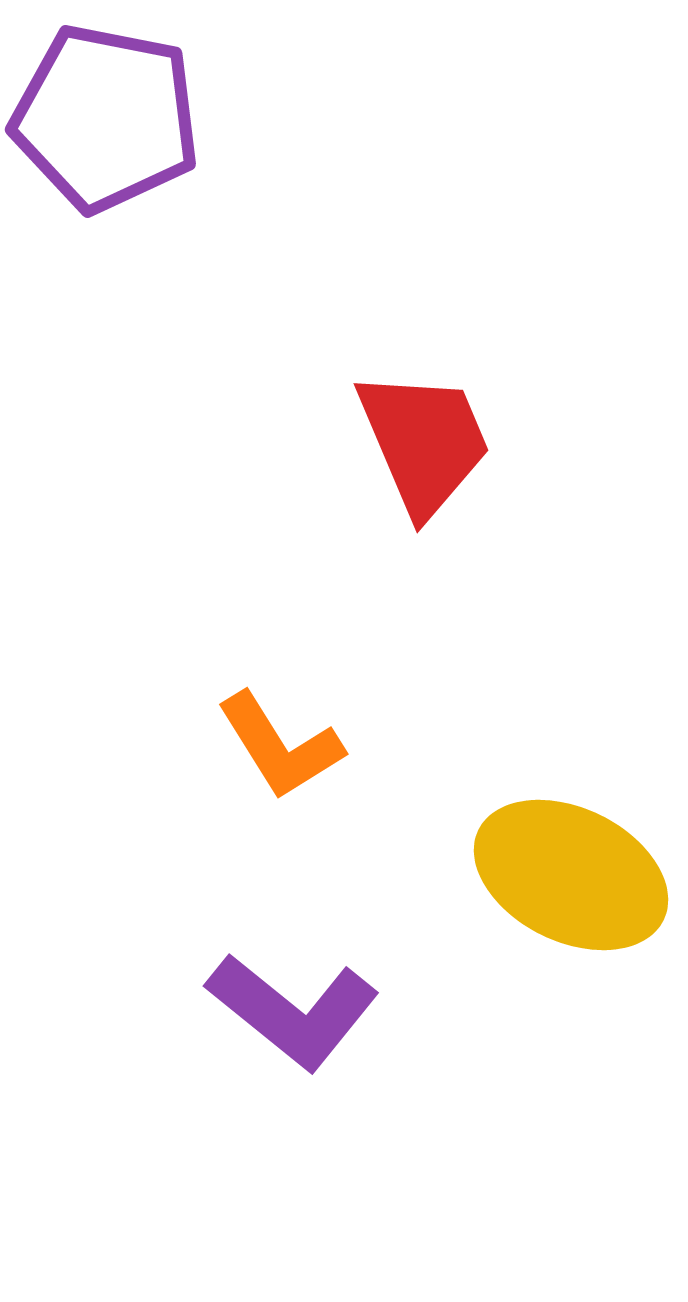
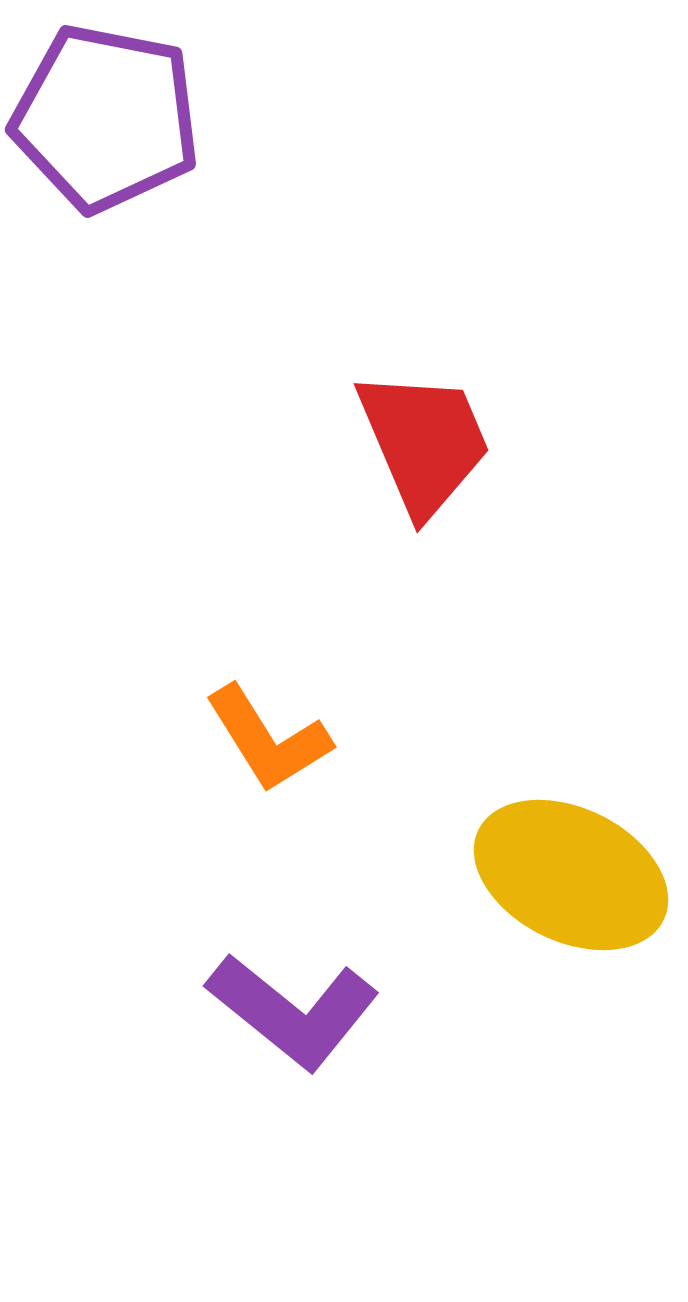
orange L-shape: moved 12 px left, 7 px up
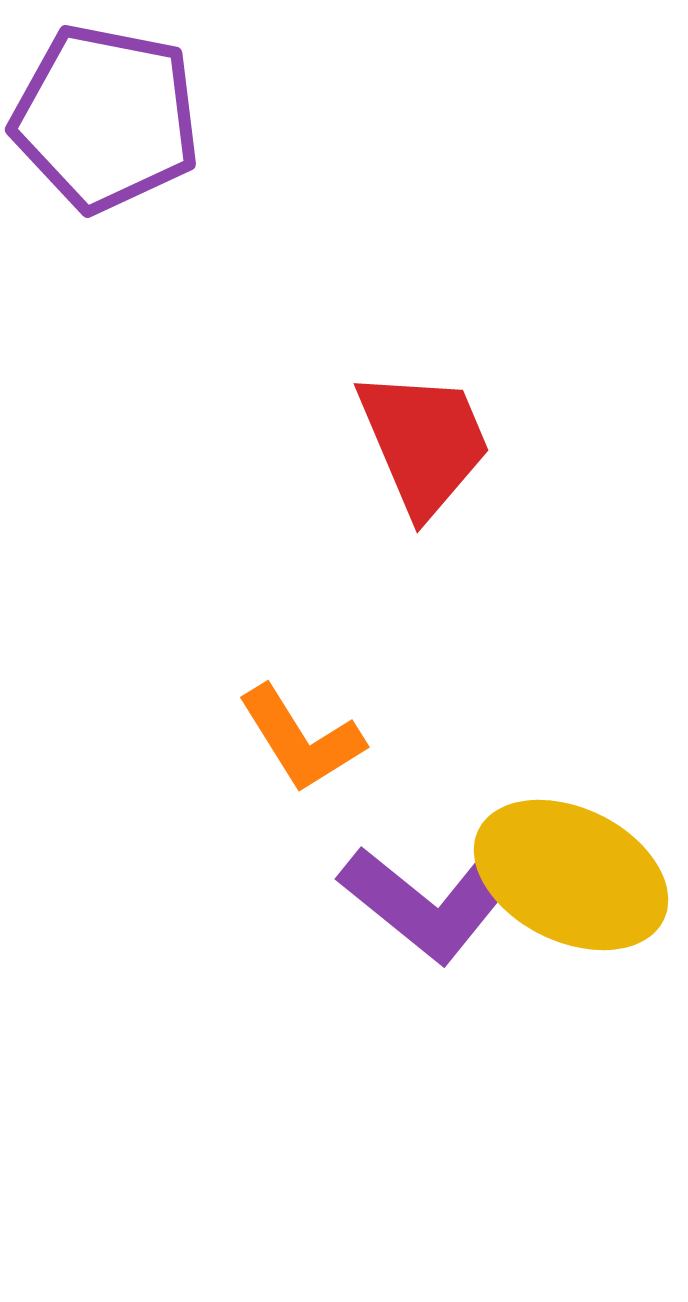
orange L-shape: moved 33 px right
purple L-shape: moved 132 px right, 107 px up
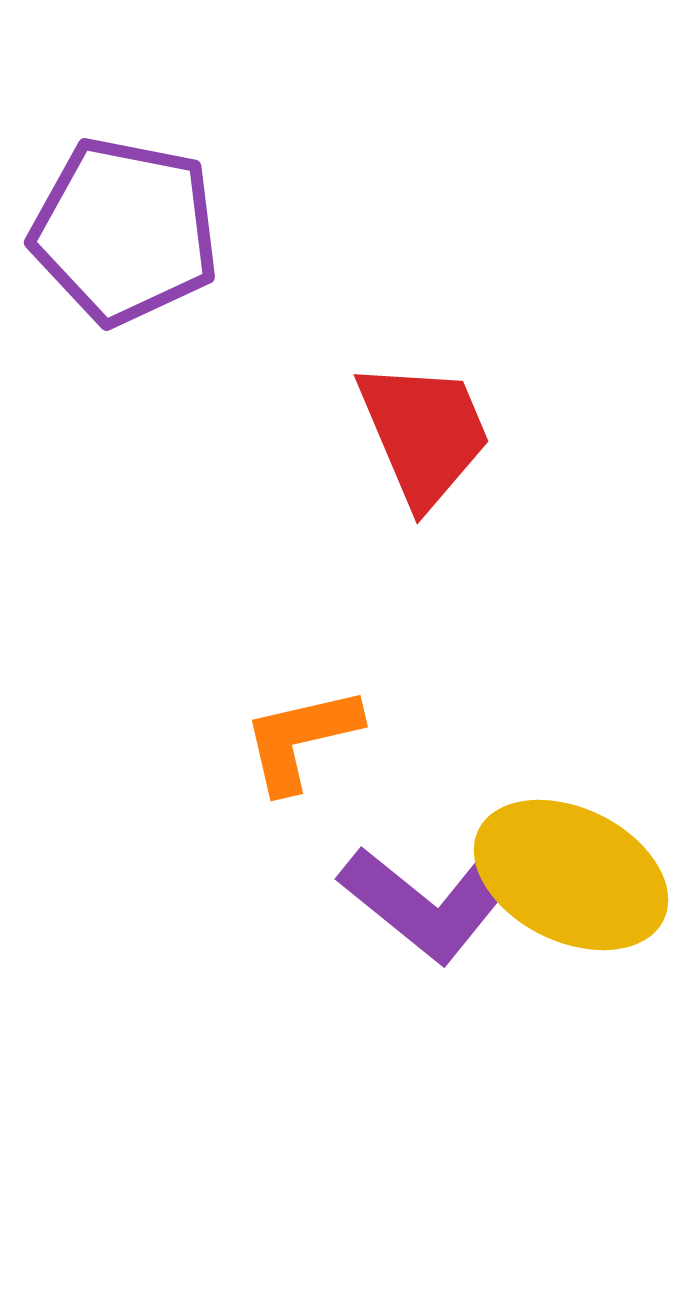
purple pentagon: moved 19 px right, 113 px down
red trapezoid: moved 9 px up
orange L-shape: rotated 109 degrees clockwise
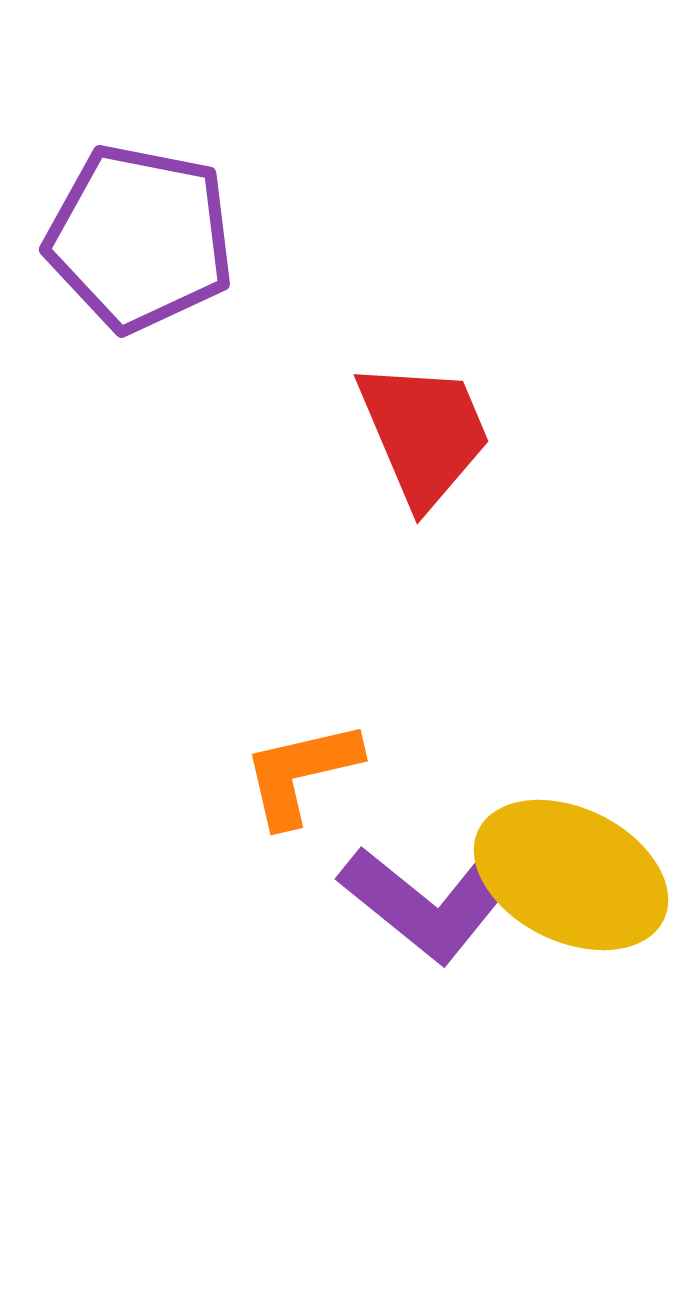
purple pentagon: moved 15 px right, 7 px down
orange L-shape: moved 34 px down
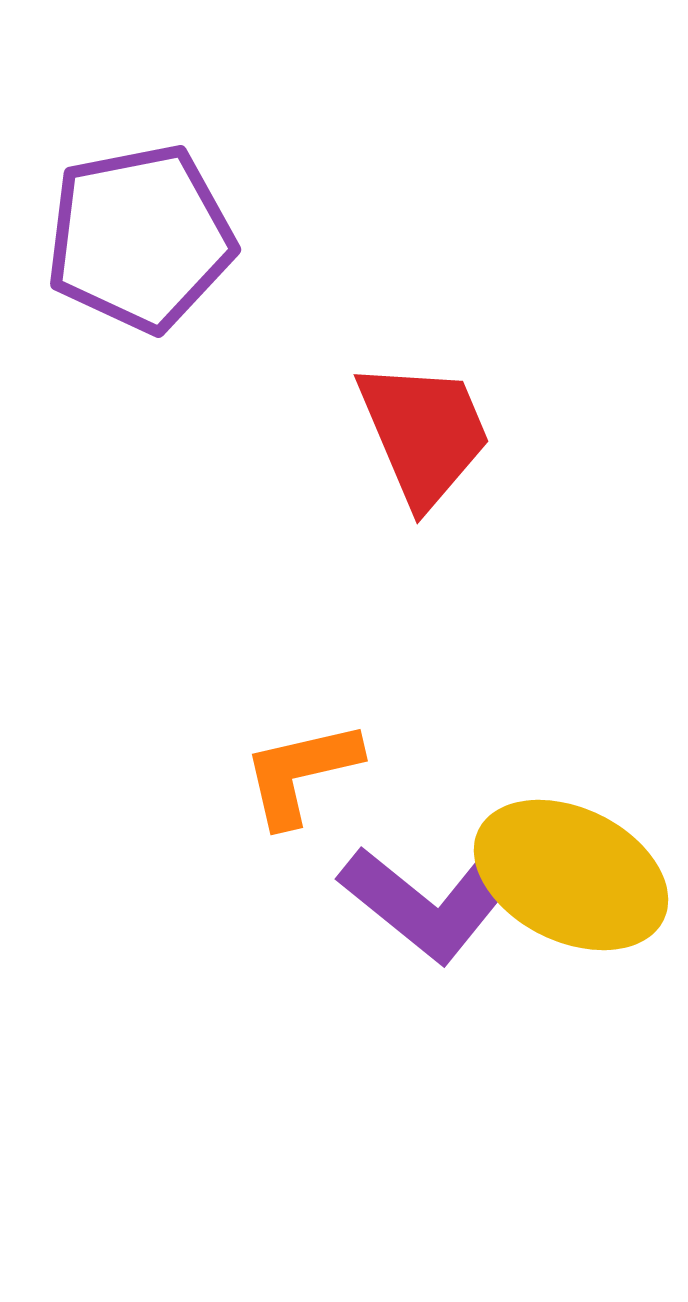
purple pentagon: rotated 22 degrees counterclockwise
